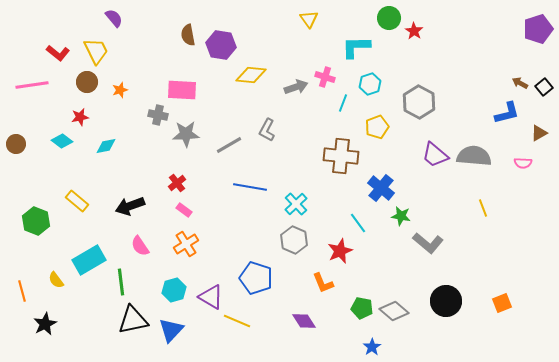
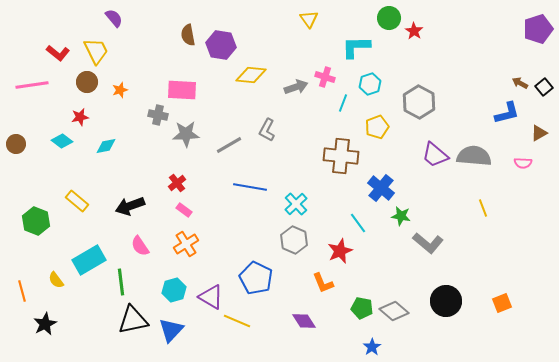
blue pentagon at (256, 278): rotated 8 degrees clockwise
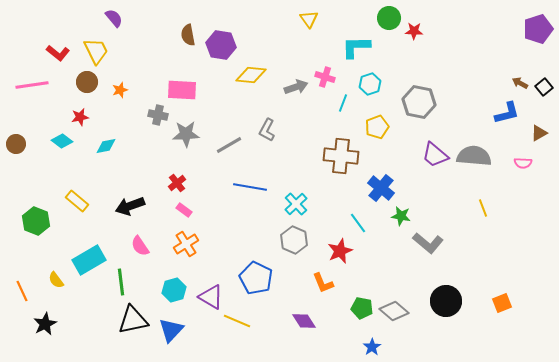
red star at (414, 31): rotated 30 degrees counterclockwise
gray hexagon at (419, 102): rotated 16 degrees counterclockwise
orange line at (22, 291): rotated 10 degrees counterclockwise
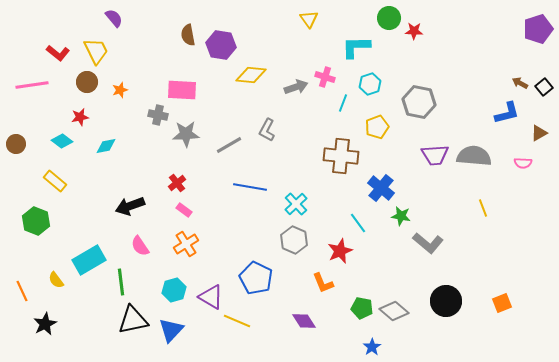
purple trapezoid at (435, 155): rotated 44 degrees counterclockwise
yellow rectangle at (77, 201): moved 22 px left, 20 px up
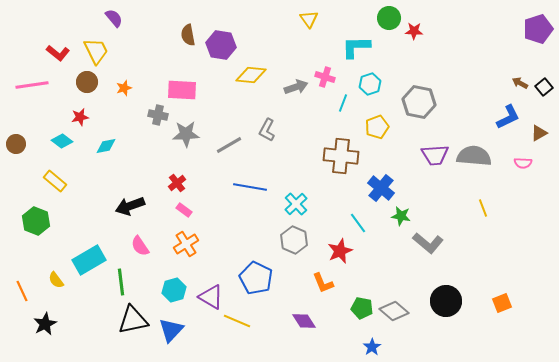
orange star at (120, 90): moved 4 px right, 2 px up
blue L-shape at (507, 113): moved 1 px right, 4 px down; rotated 12 degrees counterclockwise
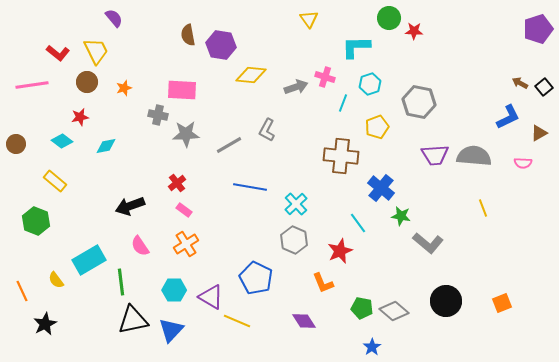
cyan hexagon at (174, 290): rotated 15 degrees clockwise
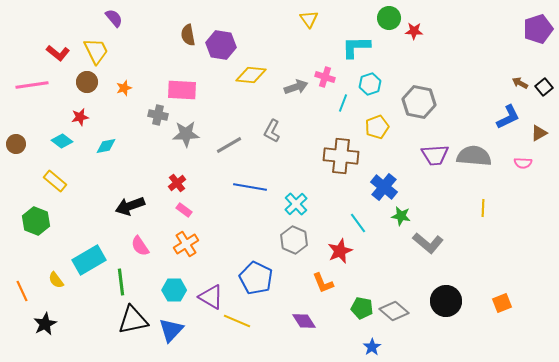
gray L-shape at (267, 130): moved 5 px right, 1 px down
blue cross at (381, 188): moved 3 px right, 1 px up
yellow line at (483, 208): rotated 24 degrees clockwise
